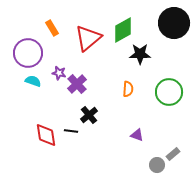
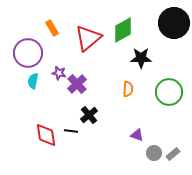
black star: moved 1 px right, 4 px down
cyan semicircle: rotated 98 degrees counterclockwise
gray circle: moved 3 px left, 12 px up
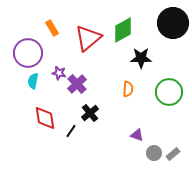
black circle: moved 1 px left
black cross: moved 1 px right, 2 px up
black line: rotated 64 degrees counterclockwise
red diamond: moved 1 px left, 17 px up
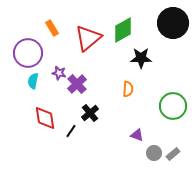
green circle: moved 4 px right, 14 px down
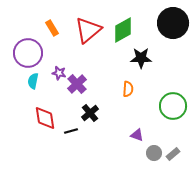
red triangle: moved 8 px up
black line: rotated 40 degrees clockwise
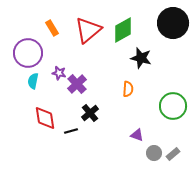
black star: rotated 15 degrees clockwise
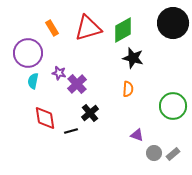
red triangle: moved 2 px up; rotated 24 degrees clockwise
black star: moved 8 px left
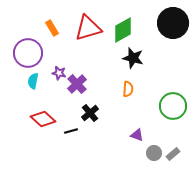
red diamond: moved 2 px left, 1 px down; rotated 40 degrees counterclockwise
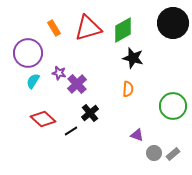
orange rectangle: moved 2 px right
cyan semicircle: rotated 21 degrees clockwise
black line: rotated 16 degrees counterclockwise
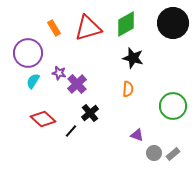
green diamond: moved 3 px right, 6 px up
black line: rotated 16 degrees counterclockwise
